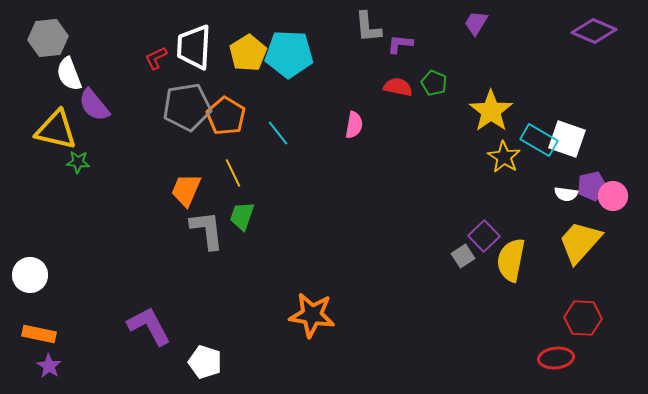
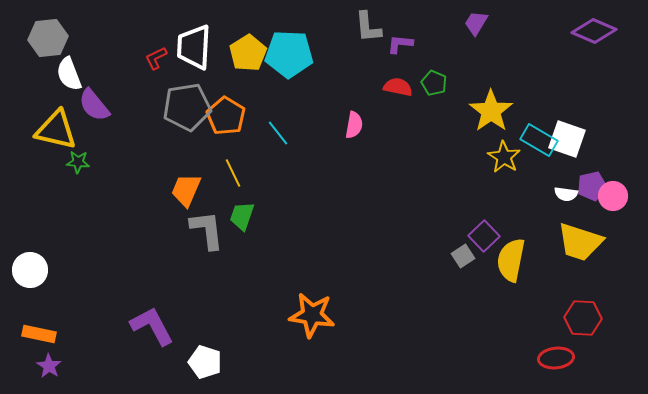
yellow trapezoid at (580, 242): rotated 114 degrees counterclockwise
white circle at (30, 275): moved 5 px up
purple L-shape at (149, 326): moved 3 px right
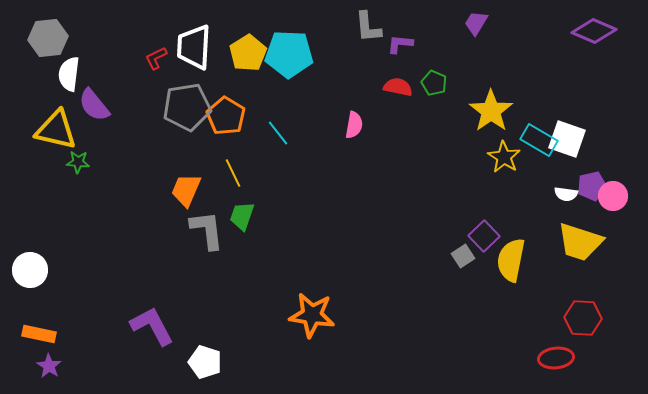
white semicircle at (69, 74): rotated 28 degrees clockwise
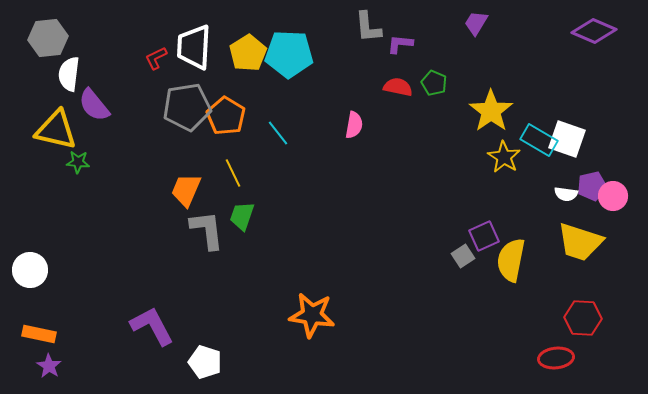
purple square at (484, 236): rotated 20 degrees clockwise
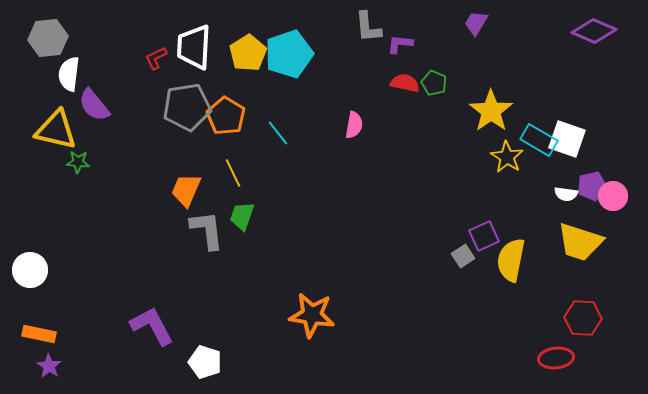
cyan pentagon at (289, 54): rotated 21 degrees counterclockwise
red semicircle at (398, 87): moved 7 px right, 4 px up
yellow star at (504, 157): moved 3 px right
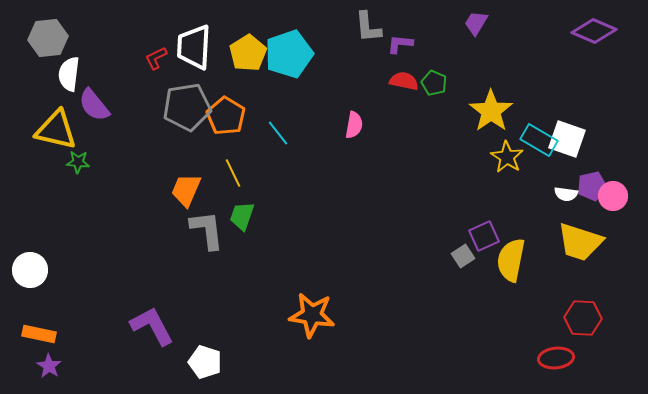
red semicircle at (405, 83): moved 1 px left, 2 px up
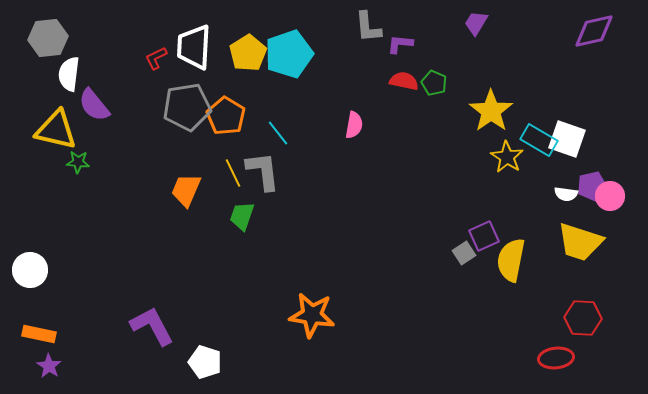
purple diamond at (594, 31): rotated 36 degrees counterclockwise
pink circle at (613, 196): moved 3 px left
gray L-shape at (207, 230): moved 56 px right, 59 px up
gray square at (463, 256): moved 1 px right, 3 px up
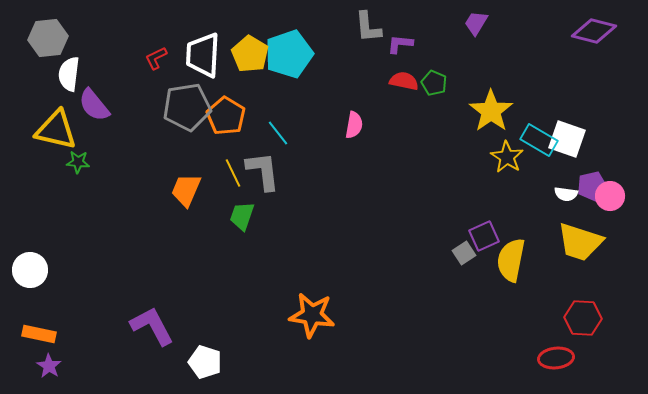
purple diamond at (594, 31): rotated 27 degrees clockwise
white trapezoid at (194, 47): moved 9 px right, 8 px down
yellow pentagon at (248, 53): moved 2 px right, 1 px down; rotated 9 degrees counterclockwise
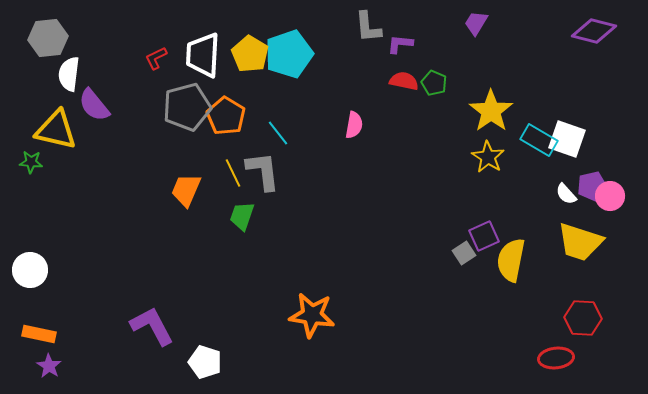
gray pentagon at (187, 107): rotated 6 degrees counterclockwise
yellow star at (507, 157): moved 19 px left
green star at (78, 162): moved 47 px left
white semicircle at (566, 194): rotated 40 degrees clockwise
